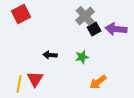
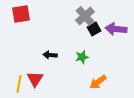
red square: rotated 18 degrees clockwise
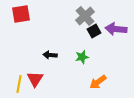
black square: moved 2 px down
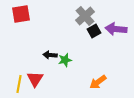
green star: moved 17 px left, 3 px down
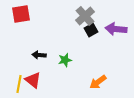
black square: moved 3 px left, 1 px up
black arrow: moved 11 px left
red triangle: moved 2 px left, 1 px down; rotated 24 degrees counterclockwise
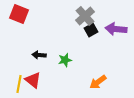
red square: moved 2 px left; rotated 30 degrees clockwise
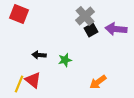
yellow line: rotated 12 degrees clockwise
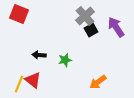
purple arrow: moved 2 px up; rotated 50 degrees clockwise
